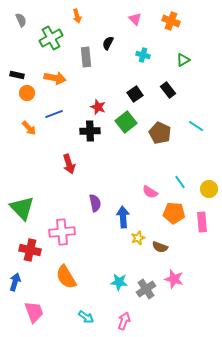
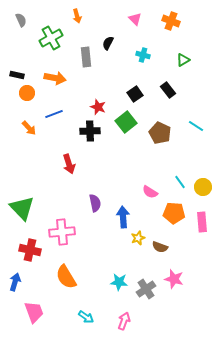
yellow circle at (209, 189): moved 6 px left, 2 px up
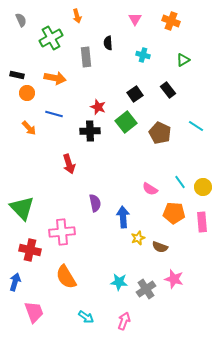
pink triangle at (135, 19): rotated 16 degrees clockwise
black semicircle at (108, 43): rotated 32 degrees counterclockwise
blue line at (54, 114): rotated 36 degrees clockwise
pink semicircle at (150, 192): moved 3 px up
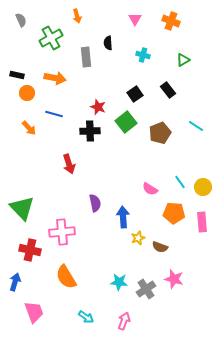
brown pentagon at (160, 133): rotated 25 degrees clockwise
